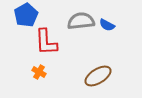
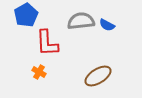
red L-shape: moved 1 px right, 1 px down
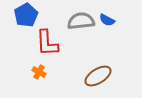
blue semicircle: moved 5 px up
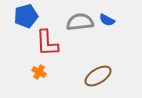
blue pentagon: moved 1 px down; rotated 15 degrees clockwise
gray semicircle: moved 1 px left, 1 px down
